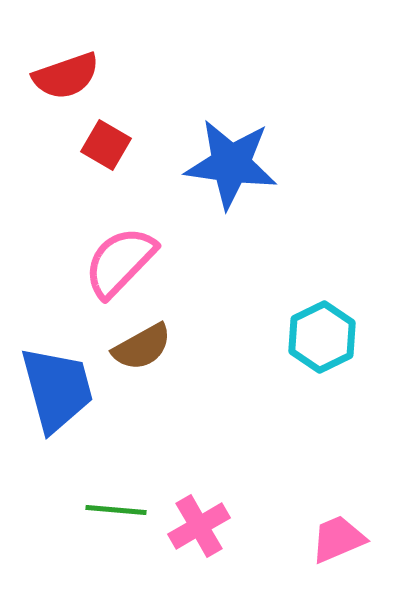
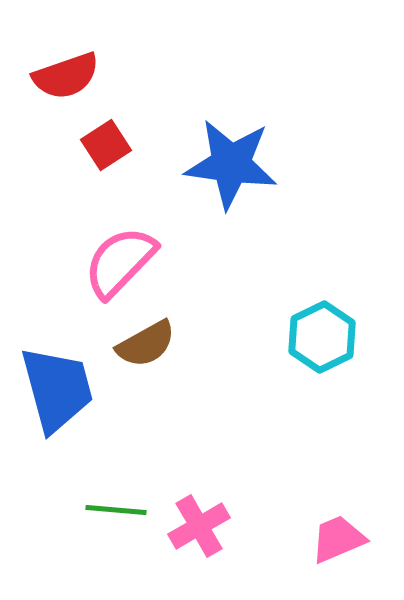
red square: rotated 27 degrees clockwise
brown semicircle: moved 4 px right, 3 px up
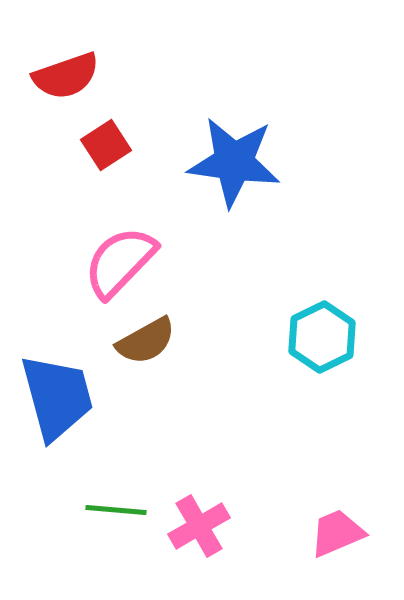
blue star: moved 3 px right, 2 px up
brown semicircle: moved 3 px up
blue trapezoid: moved 8 px down
pink trapezoid: moved 1 px left, 6 px up
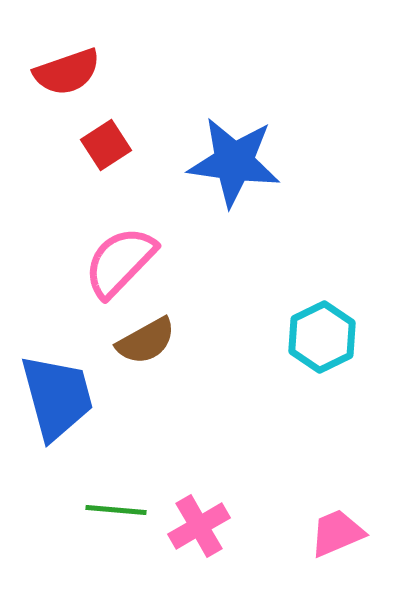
red semicircle: moved 1 px right, 4 px up
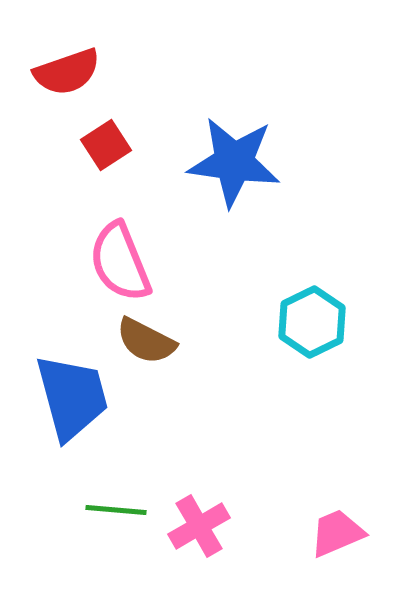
pink semicircle: rotated 66 degrees counterclockwise
cyan hexagon: moved 10 px left, 15 px up
brown semicircle: rotated 56 degrees clockwise
blue trapezoid: moved 15 px right
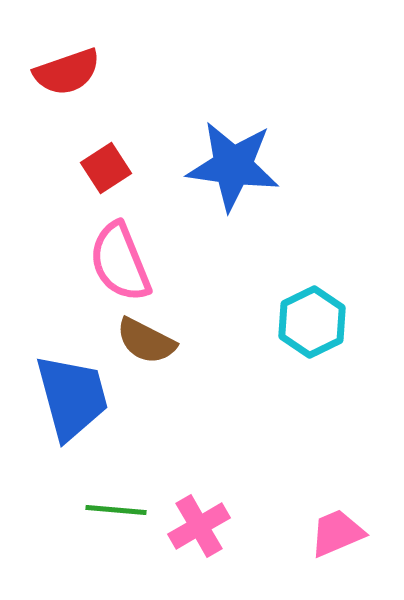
red square: moved 23 px down
blue star: moved 1 px left, 4 px down
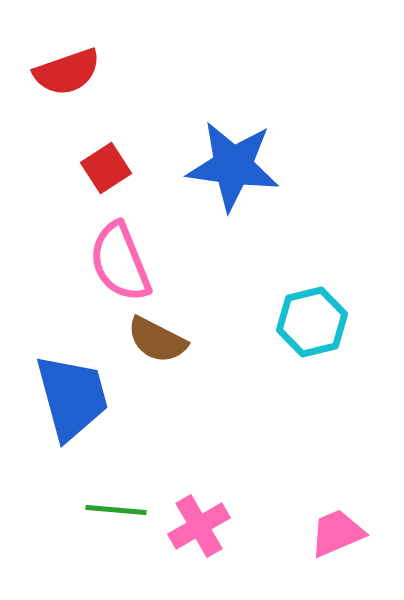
cyan hexagon: rotated 12 degrees clockwise
brown semicircle: moved 11 px right, 1 px up
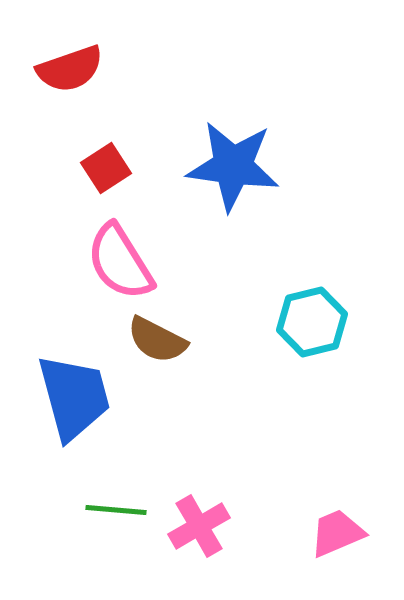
red semicircle: moved 3 px right, 3 px up
pink semicircle: rotated 10 degrees counterclockwise
blue trapezoid: moved 2 px right
